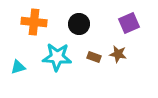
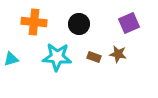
cyan triangle: moved 7 px left, 8 px up
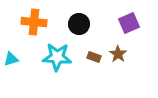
brown star: rotated 24 degrees clockwise
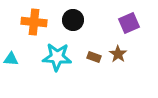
black circle: moved 6 px left, 4 px up
cyan triangle: rotated 21 degrees clockwise
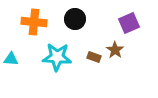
black circle: moved 2 px right, 1 px up
brown star: moved 3 px left, 4 px up
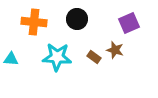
black circle: moved 2 px right
brown star: rotated 18 degrees counterclockwise
brown rectangle: rotated 16 degrees clockwise
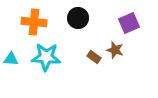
black circle: moved 1 px right, 1 px up
cyan star: moved 11 px left
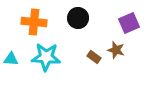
brown star: moved 1 px right
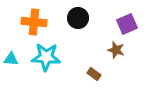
purple square: moved 2 px left, 1 px down
brown rectangle: moved 17 px down
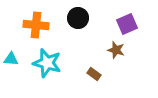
orange cross: moved 2 px right, 3 px down
cyan star: moved 1 px right, 6 px down; rotated 12 degrees clockwise
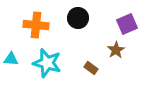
brown star: rotated 24 degrees clockwise
brown rectangle: moved 3 px left, 6 px up
